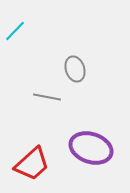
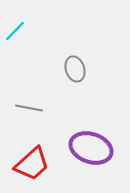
gray line: moved 18 px left, 11 px down
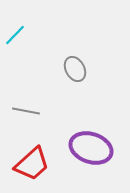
cyan line: moved 4 px down
gray ellipse: rotated 10 degrees counterclockwise
gray line: moved 3 px left, 3 px down
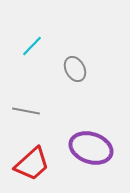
cyan line: moved 17 px right, 11 px down
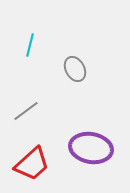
cyan line: moved 2 px left, 1 px up; rotated 30 degrees counterclockwise
gray line: rotated 48 degrees counterclockwise
purple ellipse: rotated 9 degrees counterclockwise
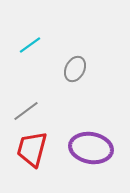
cyan line: rotated 40 degrees clockwise
gray ellipse: rotated 55 degrees clockwise
red trapezoid: moved 15 px up; rotated 147 degrees clockwise
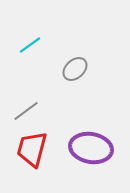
gray ellipse: rotated 20 degrees clockwise
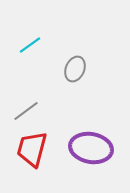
gray ellipse: rotated 25 degrees counterclockwise
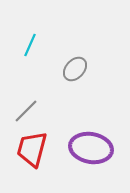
cyan line: rotated 30 degrees counterclockwise
gray ellipse: rotated 20 degrees clockwise
gray line: rotated 8 degrees counterclockwise
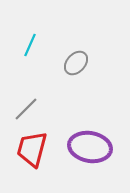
gray ellipse: moved 1 px right, 6 px up
gray line: moved 2 px up
purple ellipse: moved 1 px left, 1 px up
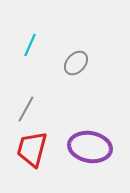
gray line: rotated 16 degrees counterclockwise
